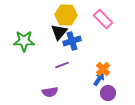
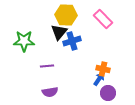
purple line: moved 15 px left, 1 px down; rotated 16 degrees clockwise
orange cross: rotated 32 degrees counterclockwise
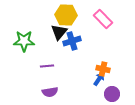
purple circle: moved 4 px right, 1 px down
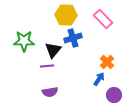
black triangle: moved 6 px left, 18 px down
blue cross: moved 1 px right, 3 px up
orange cross: moved 4 px right, 7 px up; rotated 32 degrees clockwise
purple circle: moved 2 px right, 1 px down
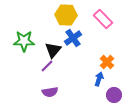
blue cross: rotated 18 degrees counterclockwise
purple line: rotated 40 degrees counterclockwise
blue arrow: rotated 16 degrees counterclockwise
